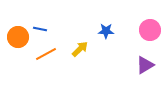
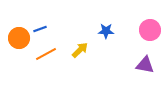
blue line: rotated 32 degrees counterclockwise
orange circle: moved 1 px right, 1 px down
yellow arrow: moved 1 px down
purple triangle: rotated 42 degrees clockwise
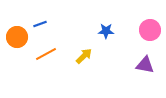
blue line: moved 5 px up
orange circle: moved 2 px left, 1 px up
yellow arrow: moved 4 px right, 6 px down
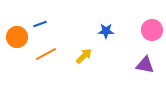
pink circle: moved 2 px right
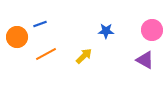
purple triangle: moved 5 px up; rotated 18 degrees clockwise
